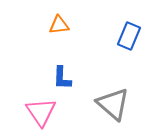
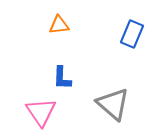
blue rectangle: moved 3 px right, 2 px up
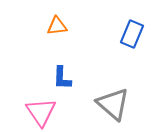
orange triangle: moved 2 px left, 1 px down
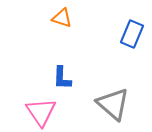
orange triangle: moved 5 px right, 8 px up; rotated 25 degrees clockwise
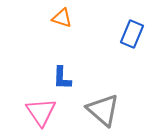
gray triangle: moved 10 px left, 6 px down
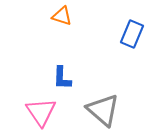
orange triangle: moved 2 px up
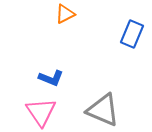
orange triangle: moved 3 px right, 2 px up; rotated 45 degrees counterclockwise
blue L-shape: moved 11 px left; rotated 70 degrees counterclockwise
gray triangle: rotated 18 degrees counterclockwise
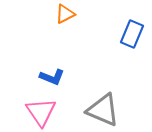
blue L-shape: moved 1 px right, 1 px up
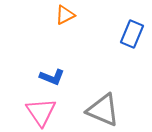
orange triangle: moved 1 px down
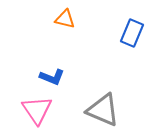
orange triangle: moved 4 px down; rotated 40 degrees clockwise
blue rectangle: moved 1 px up
pink triangle: moved 4 px left, 2 px up
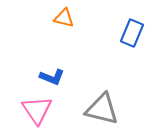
orange triangle: moved 1 px left, 1 px up
gray triangle: moved 1 px left, 1 px up; rotated 9 degrees counterclockwise
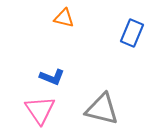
pink triangle: moved 3 px right
